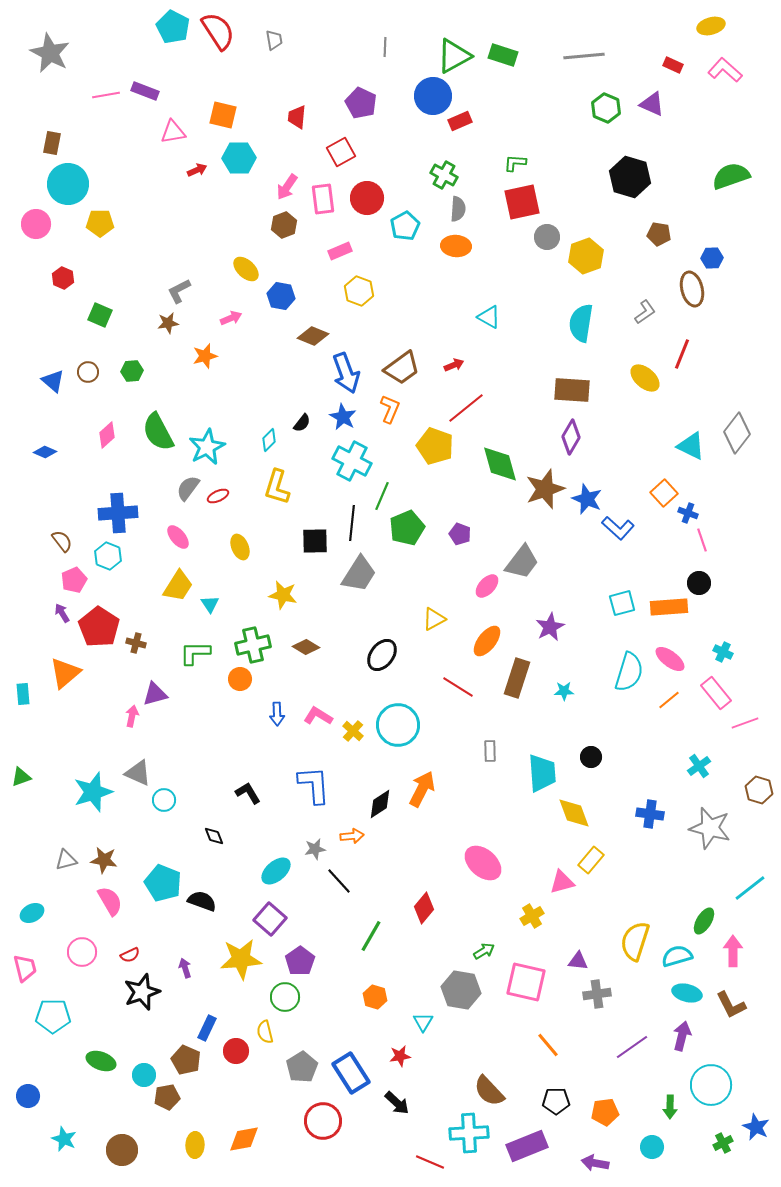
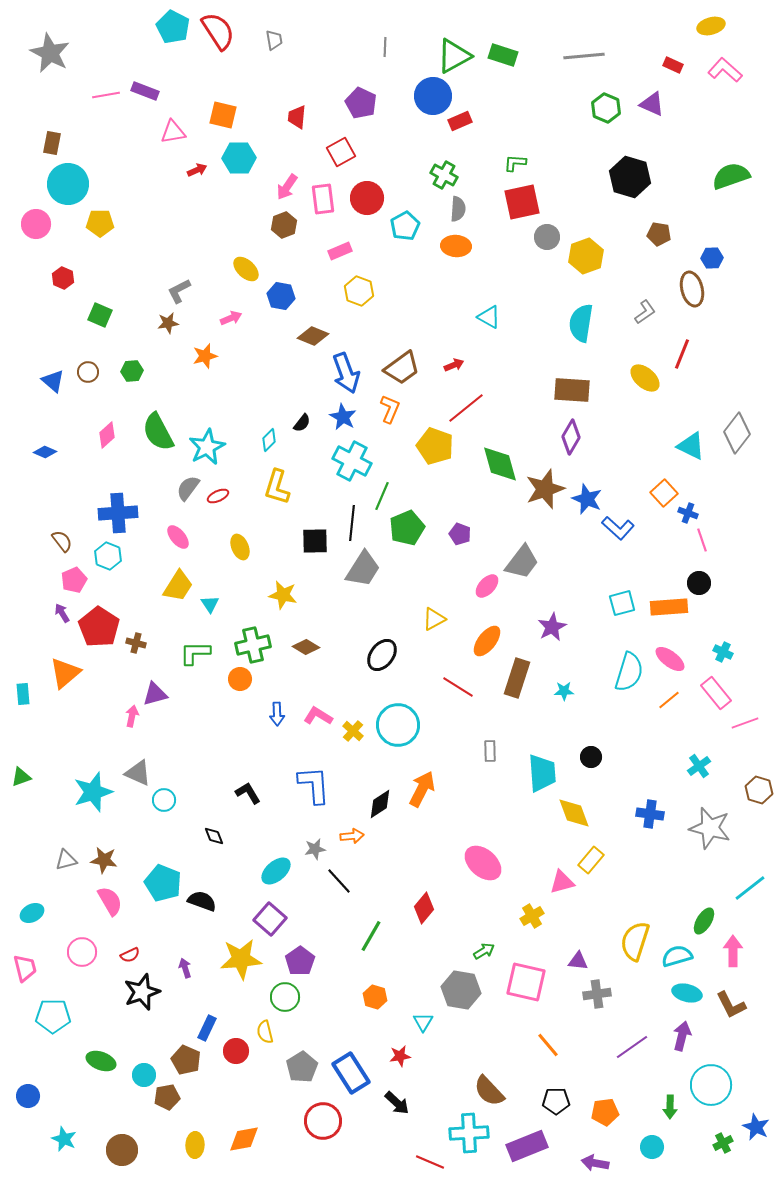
gray trapezoid at (359, 574): moved 4 px right, 5 px up
purple star at (550, 627): moved 2 px right
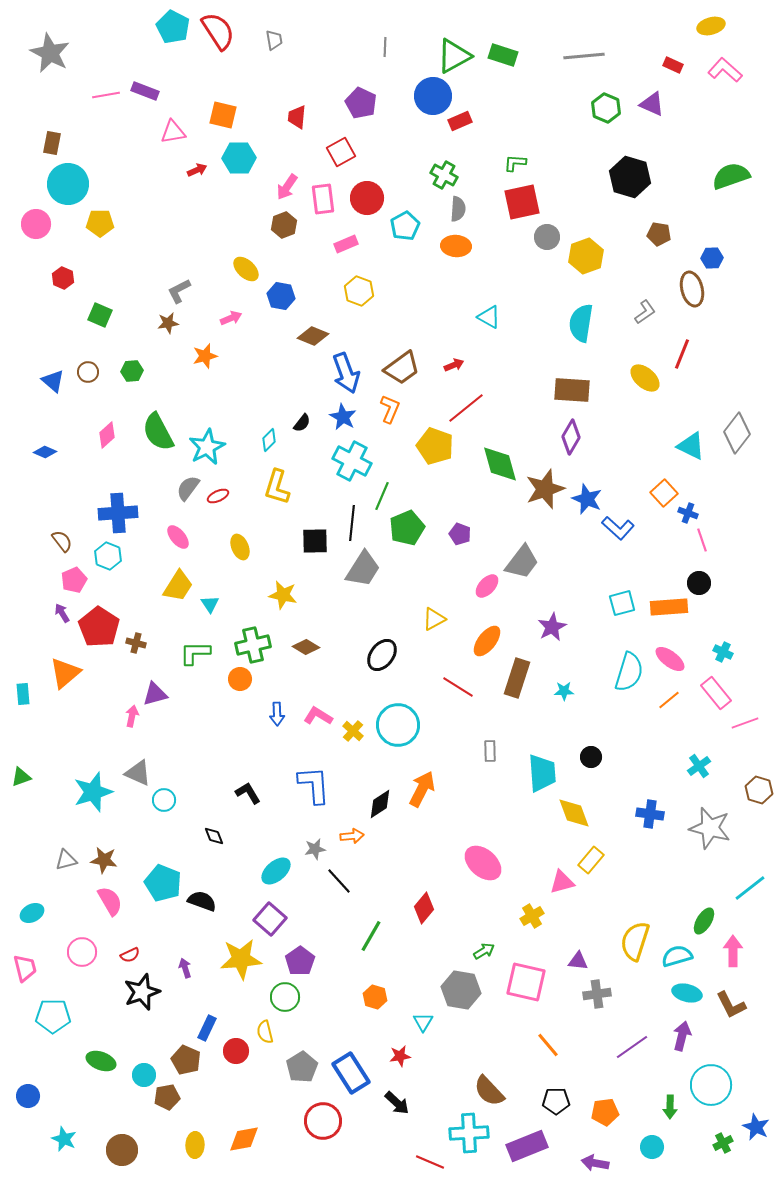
pink rectangle at (340, 251): moved 6 px right, 7 px up
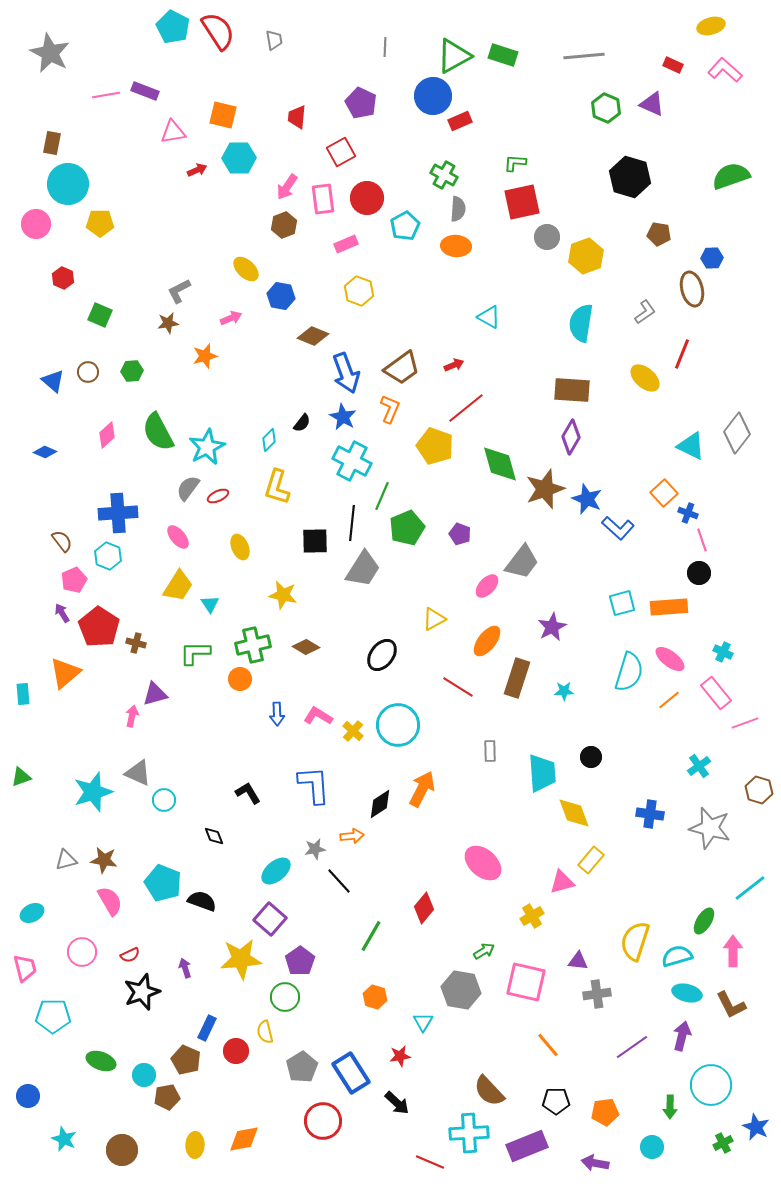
black circle at (699, 583): moved 10 px up
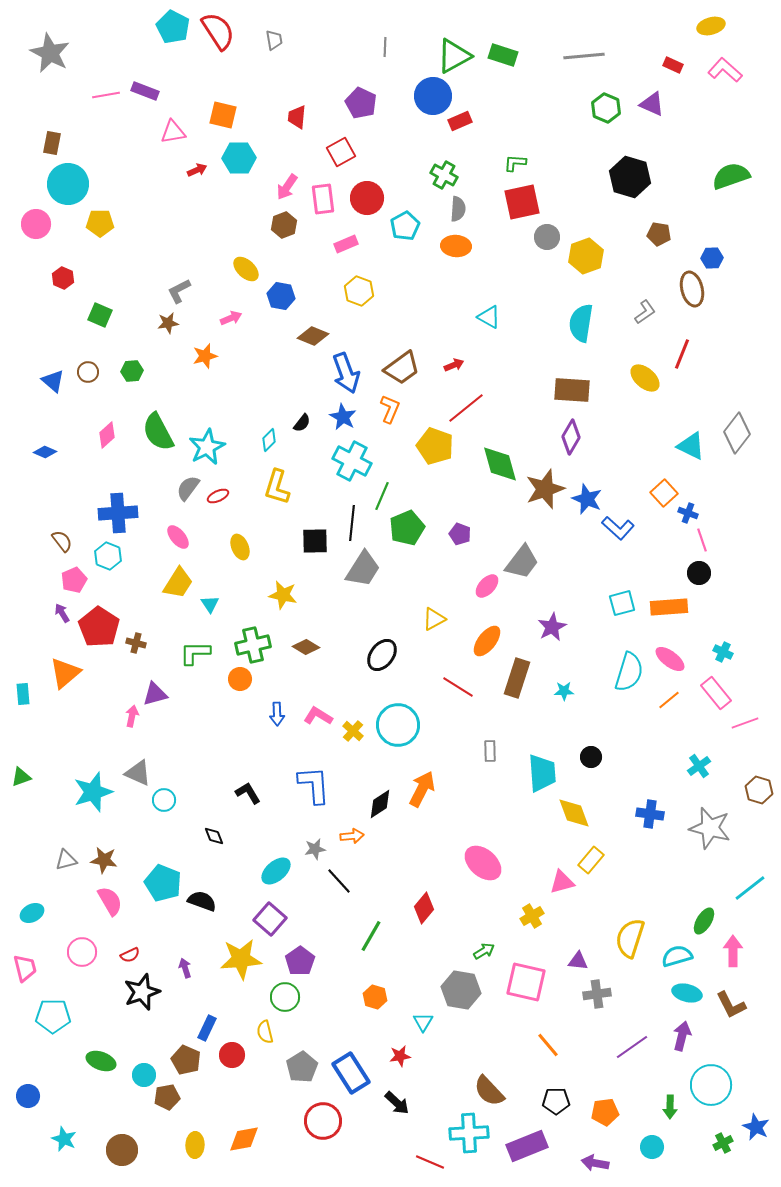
yellow trapezoid at (178, 586): moved 3 px up
yellow semicircle at (635, 941): moved 5 px left, 3 px up
red circle at (236, 1051): moved 4 px left, 4 px down
